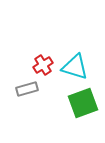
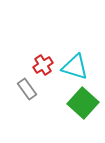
gray rectangle: rotated 70 degrees clockwise
green square: rotated 28 degrees counterclockwise
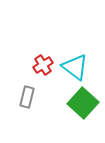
cyan triangle: rotated 20 degrees clockwise
gray rectangle: moved 8 px down; rotated 50 degrees clockwise
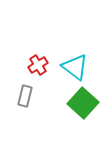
red cross: moved 5 px left
gray rectangle: moved 2 px left, 1 px up
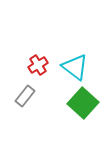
gray rectangle: rotated 25 degrees clockwise
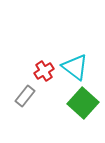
red cross: moved 6 px right, 6 px down
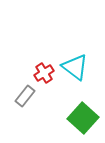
red cross: moved 2 px down
green square: moved 15 px down
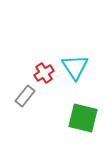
cyan triangle: rotated 20 degrees clockwise
green square: rotated 28 degrees counterclockwise
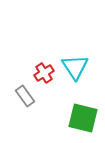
gray rectangle: rotated 75 degrees counterclockwise
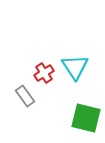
green square: moved 3 px right
